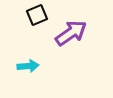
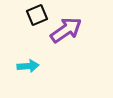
purple arrow: moved 5 px left, 3 px up
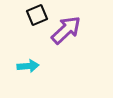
purple arrow: rotated 8 degrees counterclockwise
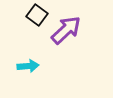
black square: rotated 30 degrees counterclockwise
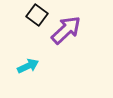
cyan arrow: rotated 20 degrees counterclockwise
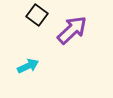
purple arrow: moved 6 px right
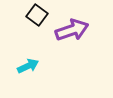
purple arrow: rotated 24 degrees clockwise
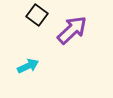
purple arrow: rotated 24 degrees counterclockwise
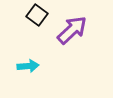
cyan arrow: rotated 20 degrees clockwise
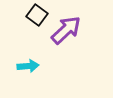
purple arrow: moved 6 px left
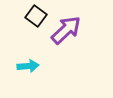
black square: moved 1 px left, 1 px down
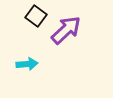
cyan arrow: moved 1 px left, 2 px up
